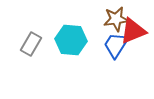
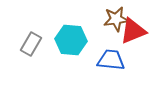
blue trapezoid: moved 5 px left, 15 px down; rotated 64 degrees clockwise
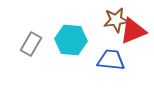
brown star: moved 1 px down
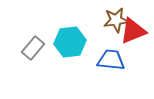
cyan hexagon: moved 1 px left, 2 px down; rotated 12 degrees counterclockwise
gray rectangle: moved 2 px right, 4 px down; rotated 10 degrees clockwise
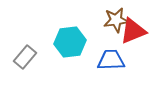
gray rectangle: moved 8 px left, 9 px down
blue trapezoid: rotated 8 degrees counterclockwise
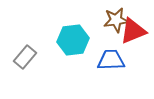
cyan hexagon: moved 3 px right, 2 px up
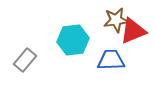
gray rectangle: moved 3 px down
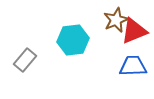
brown star: rotated 15 degrees counterclockwise
red triangle: moved 1 px right
blue trapezoid: moved 22 px right, 6 px down
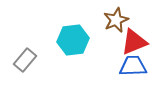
red triangle: moved 11 px down
